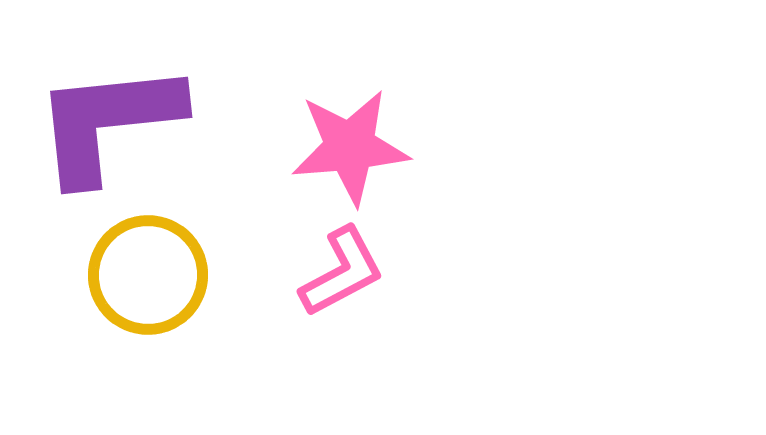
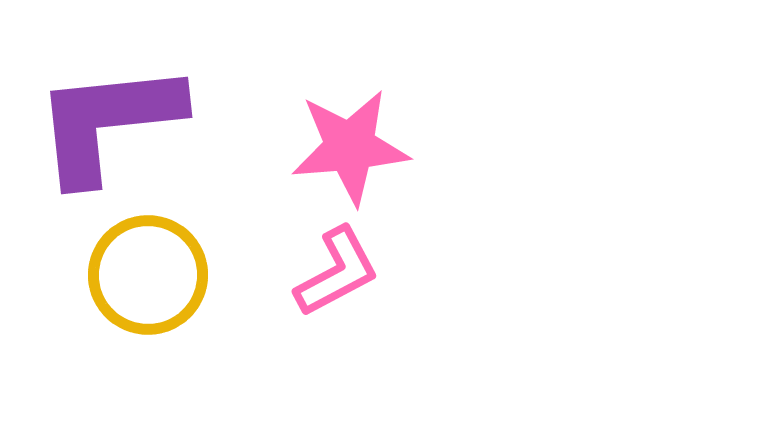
pink L-shape: moved 5 px left
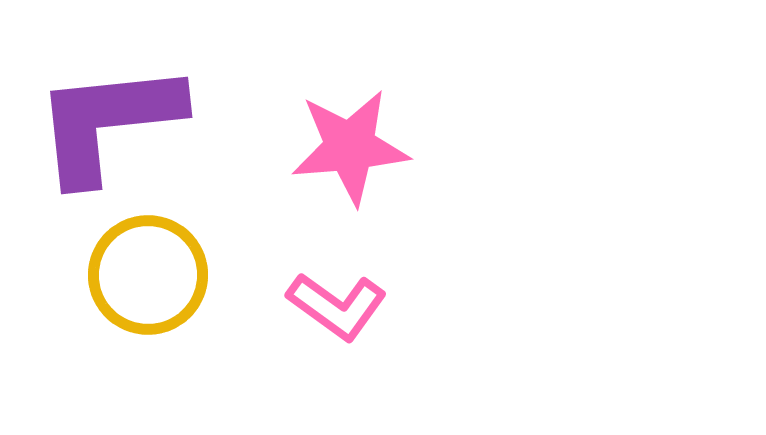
pink L-shape: moved 34 px down; rotated 64 degrees clockwise
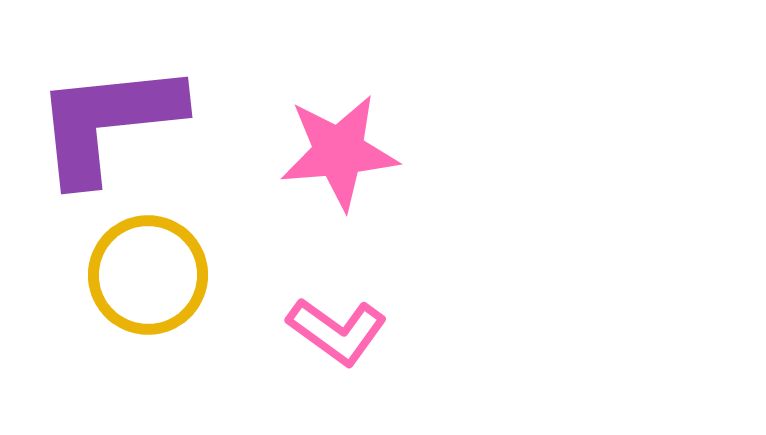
pink star: moved 11 px left, 5 px down
pink L-shape: moved 25 px down
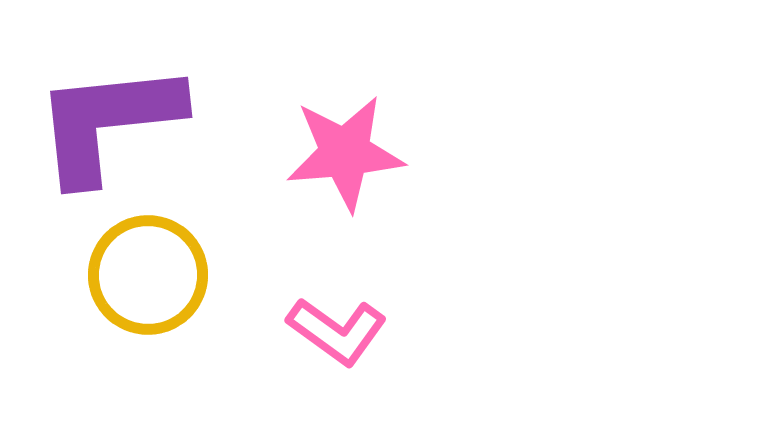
pink star: moved 6 px right, 1 px down
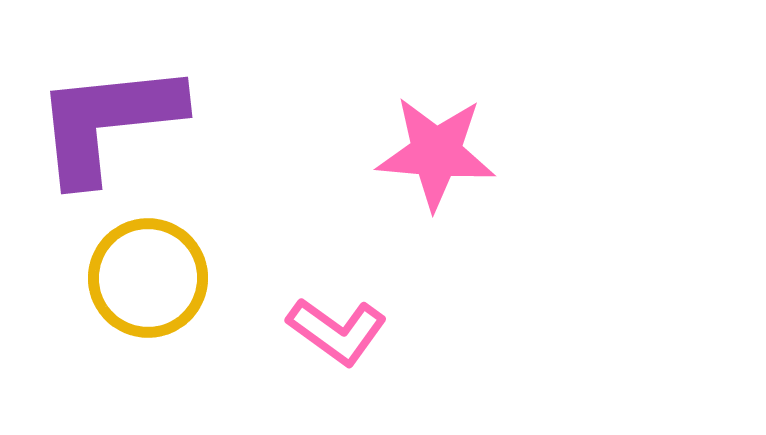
pink star: moved 91 px right; rotated 10 degrees clockwise
yellow circle: moved 3 px down
